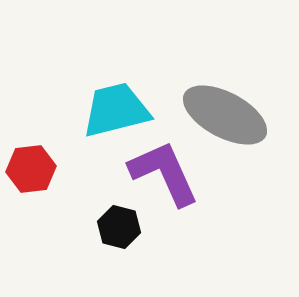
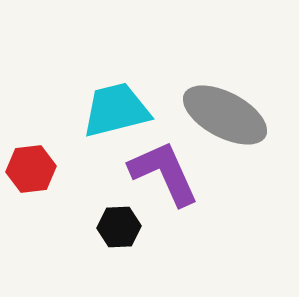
black hexagon: rotated 18 degrees counterclockwise
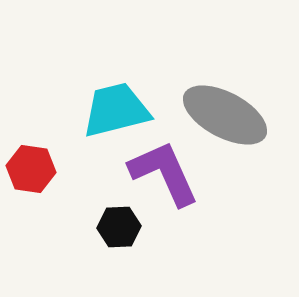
red hexagon: rotated 15 degrees clockwise
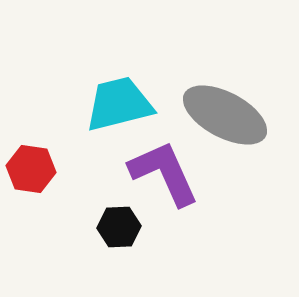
cyan trapezoid: moved 3 px right, 6 px up
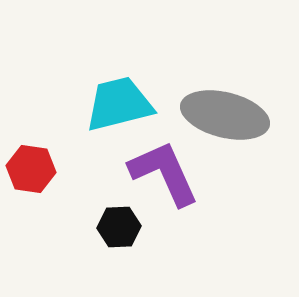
gray ellipse: rotated 14 degrees counterclockwise
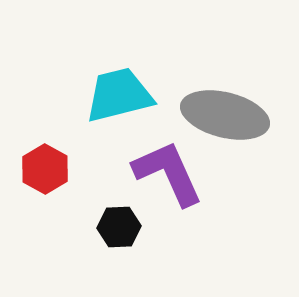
cyan trapezoid: moved 9 px up
red hexagon: moved 14 px right; rotated 21 degrees clockwise
purple L-shape: moved 4 px right
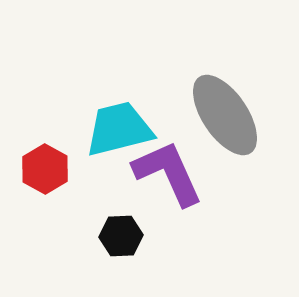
cyan trapezoid: moved 34 px down
gray ellipse: rotated 42 degrees clockwise
black hexagon: moved 2 px right, 9 px down
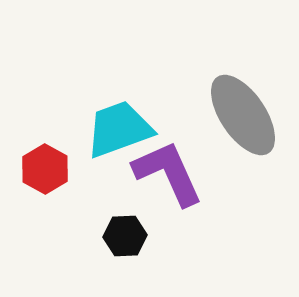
gray ellipse: moved 18 px right
cyan trapezoid: rotated 6 degrees counterclockwise
black hexagon: moved 4 px right
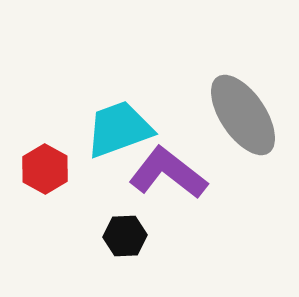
purple L-shape: rotated 28 degrees counterclockwise
